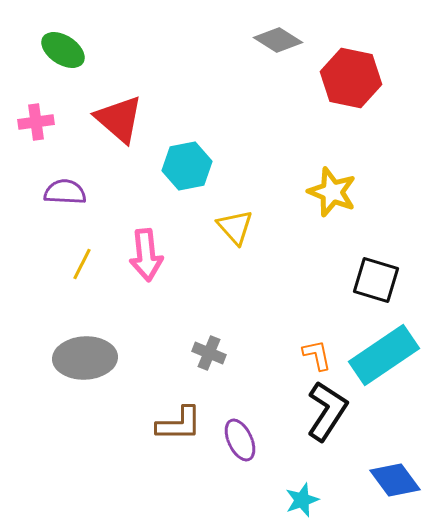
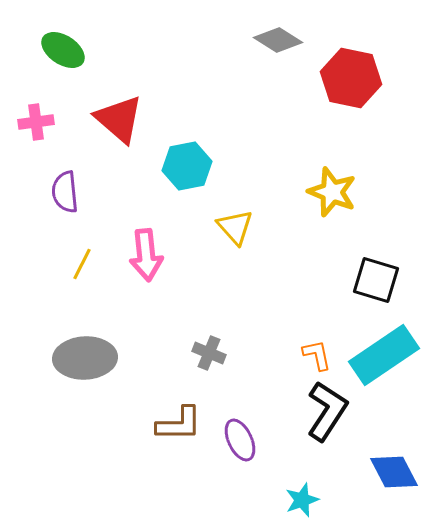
purple semicircle: rotated 99 degrees counterclockwise
blue diamond: moved 1 px left, 8 px up; rotated 9 degrees clockwise
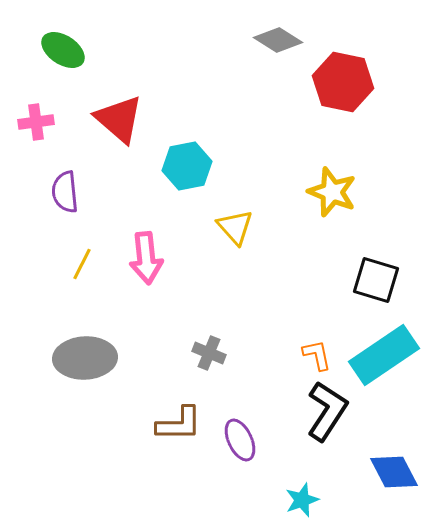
red hexagon: moved 8 px left, 4 px down
pink arrow: moved 3 px down
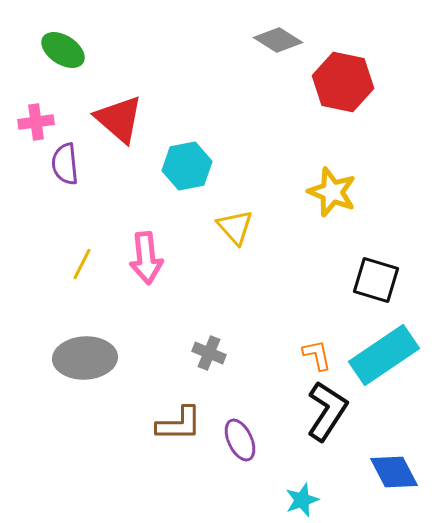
purple semicircle: moved 28 px up
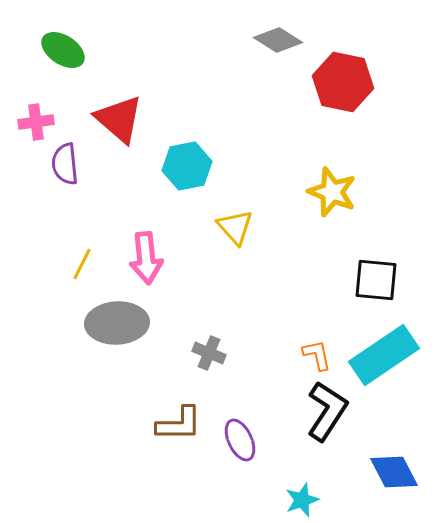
black square: rotated 12 degrees counterclockwise
gray ellipse: moved 32 px right, 35 px up
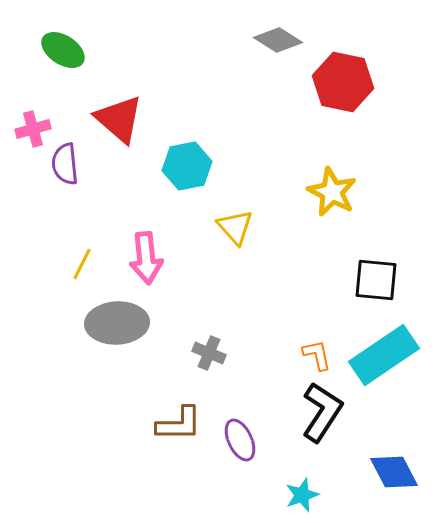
pink cross: moved 3 px left, 7 px down; rotated 8 degrees counterclockwise
yellow star: rotated 6 degrees clockwise
black L-shape: moved 5 px left, 1 px down
cyan star: moved 5 px up
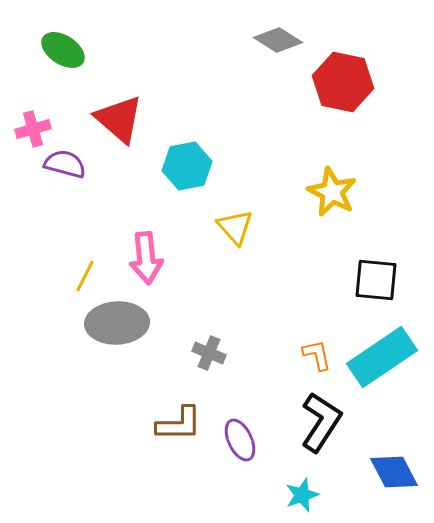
purple semicircle: rotated 111 degrees clockwise
yellow line: moved 3 px right, 12 px down
cyan rectangle: moved 2 px left, 2 px down
black L-shape: moved 1 px left, 10 px down
